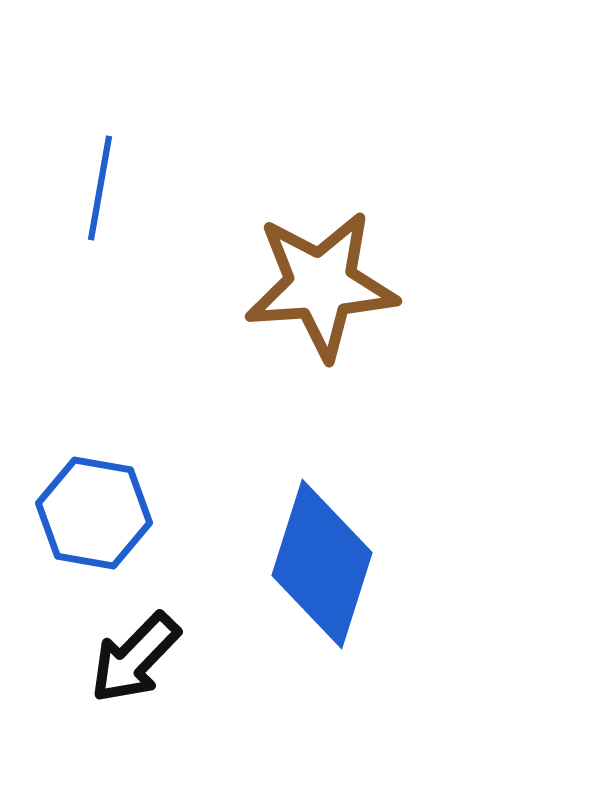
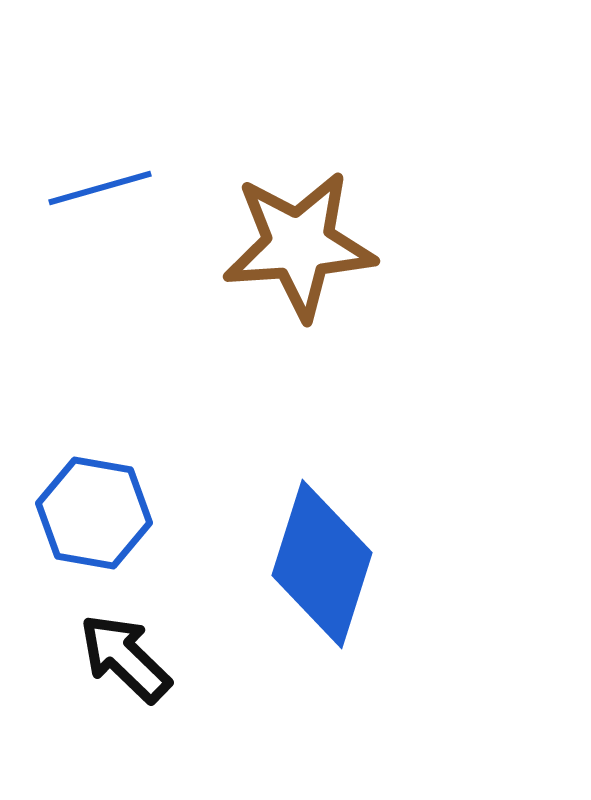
blue line: rotated 64 degrees clockwise
brown star: moved 22 px left, 40 px up
black arrow: moved 10 px left; rotated 90 degrees clockwise
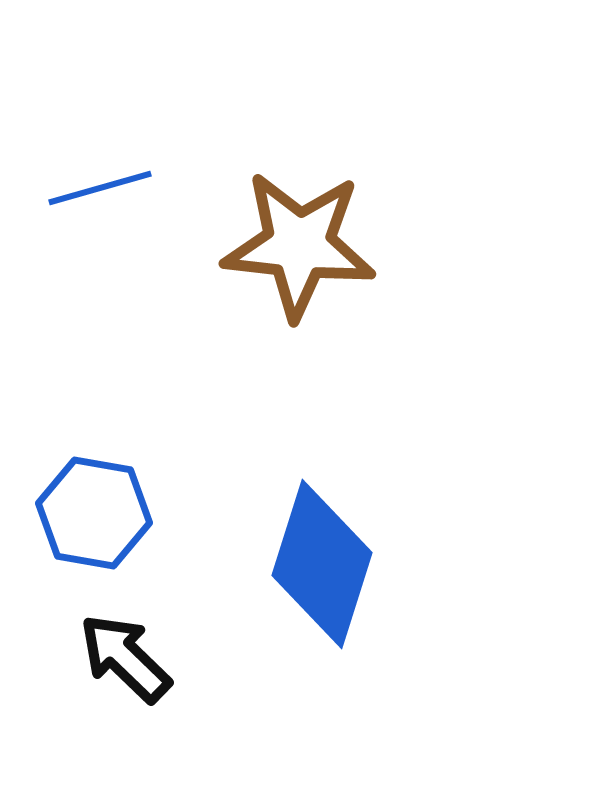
brown star: rotated 10 degrees clockwise
